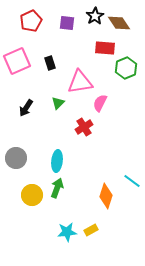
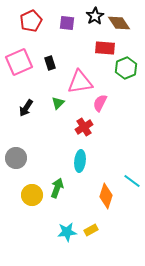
pink square: moved 2 px right, 1 px down
cyan ellipse: moved 23 px right
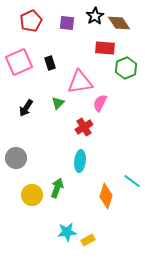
yellow rectangle: moved 3 px left, 10 px down
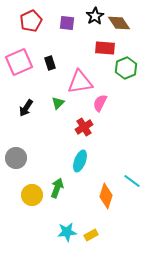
cyan ellipse: rotated 15 degrees clockwise
yellow rectangle: moved 3 px right, 5 px up
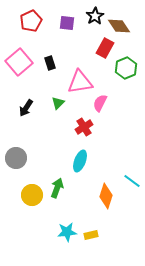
brown diamond: moved 3 px down
red rectangle: rotated 66 degrees counterclockwise
pink square: rotated 16 degrees counterclockwise
yellow rectangle: rotated 16 degrees clockwise
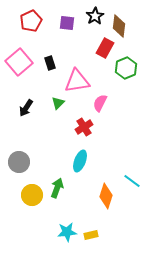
brown diamond: rotated 40 degrees clockwise
pink triangle: moved 3 px left, 1 px up
gray circle: moved 3 px right, 4 px down
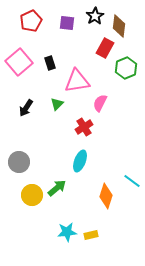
green triangle: moved 1 px left, 1 px down
green arrow: rotated 30 degrees clockwise
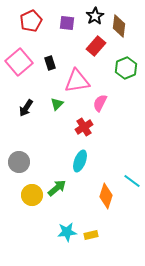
red rectangle: moved 9 px left, 2 px up; rotated 12 degrees clockwise
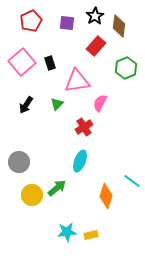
pink square: moved 3 px right
black arrow: moved 3 px up
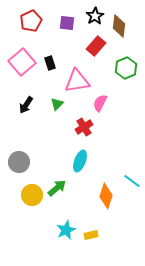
cyan star: moved 1 px left, 2 px up; rotated 18 degrees counterclockwise
